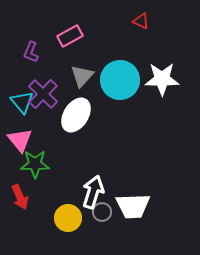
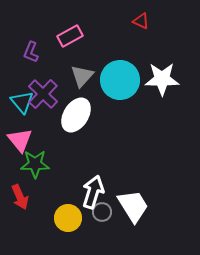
white trapezoid: rotated 120 degrees counterclockwise
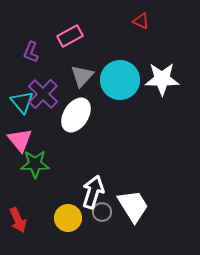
red arrow: moved 2 px left, 23 px down
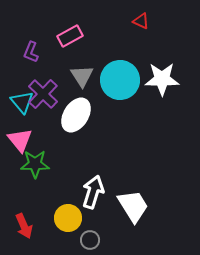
gray triangle: rotated 15 degrees counterclockwise
gray circle: moved 12 px left, 28 px down
red arrow: moved 6 px right, 6 px down
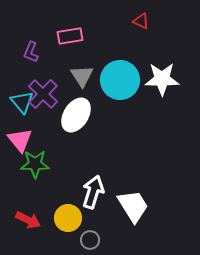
pink rectangle: rotated 20 degrees clockwise
red arrow: moved 4 px right, 6 px up; rotated 40 degrees counterclockwise
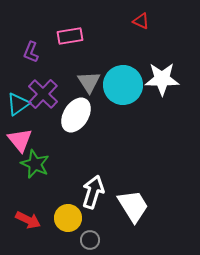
gray triangle: moved 7 px right, 6 px down
cyan circle: moved 3 px right, 5 px down
cyan triangle: moved 4 px left, 2 px down; rotated 35 degrees clockwise
green star: rotated 24 degrees clockwise
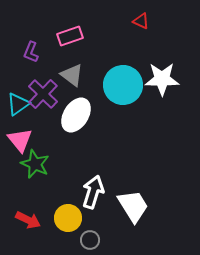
pink rectangle: rotated 10 degrees counterclockwise
gray triangle: moved 17 px left, 7 px up; rotated 20 degrees counterclockwise
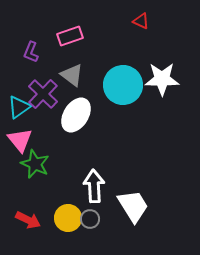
cyan triangle: moved 1 px right, 3 px down
white arrow: moved 1 px right, 6 px up; rotated 20 degrees counterclockwise
gray circle: moved 21 px up
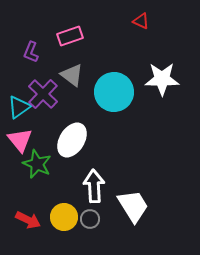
cyan circle: moved 9 px left, 7 px down
white ellipse: moved 4 px left, 25 px down
green star: moved 2 px right
yellow circle: moved 4 px left, 1 px up
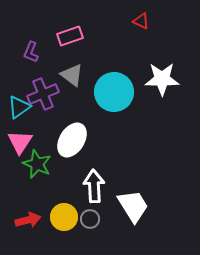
purple cross: rotated 24 degrees clockwise
pink triangle: moved 2 px down; rotated 12 degrees clockwise
red arrow: rotated 40 degrees counterclockwise
